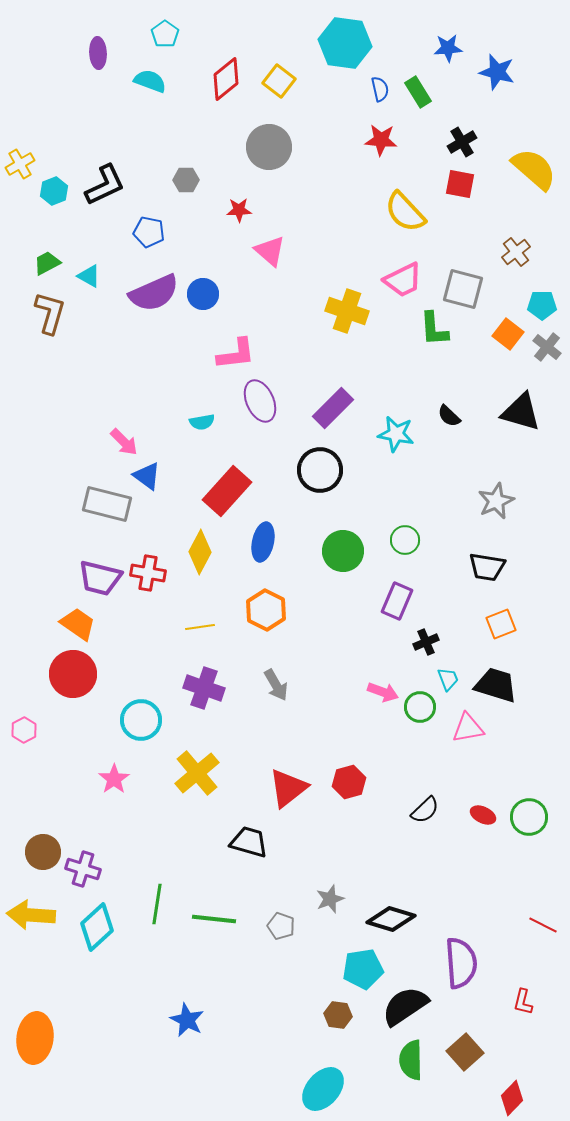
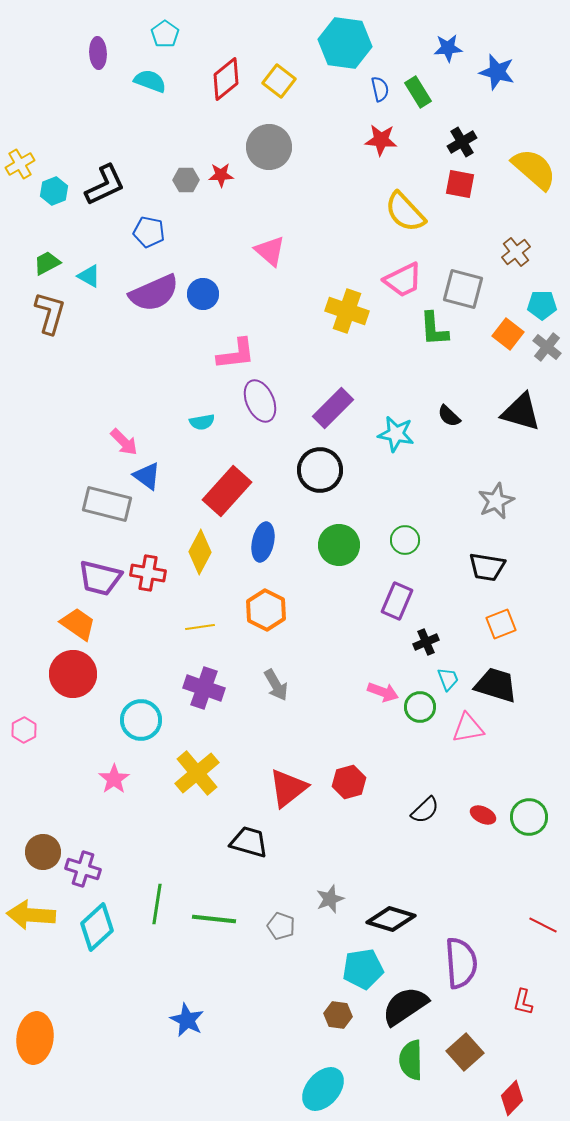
red star at (239, 210): moved 18 px left, 35 px up
green circle at (343, 551): moved 4 px left, 6 px up
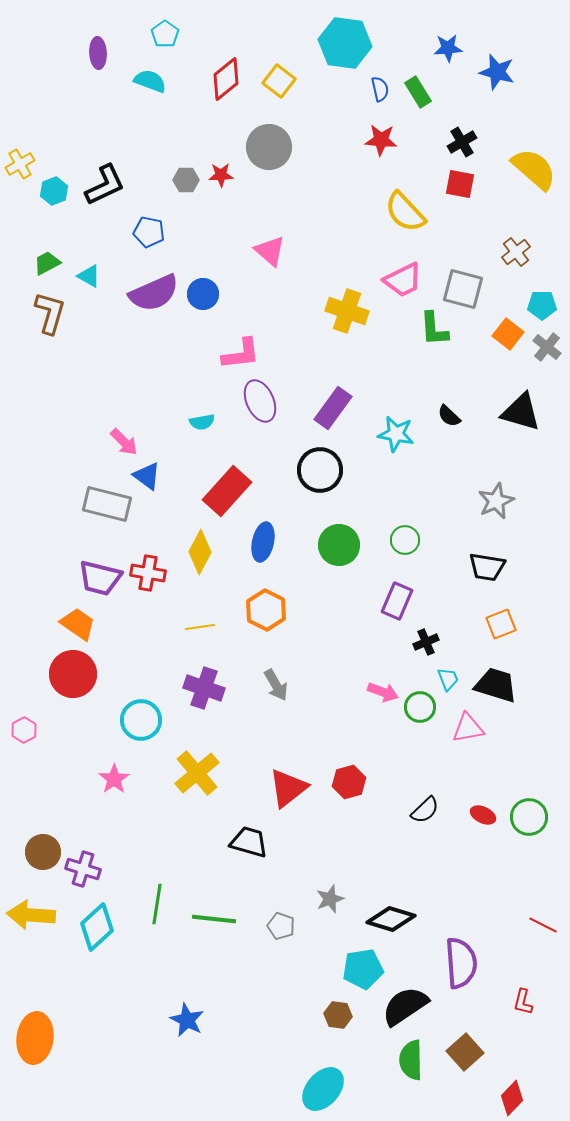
pink L-shape at (236, 354): moved 5 px right
purple rectangle at (333, 408): rotated 9 degrees counterclockwise
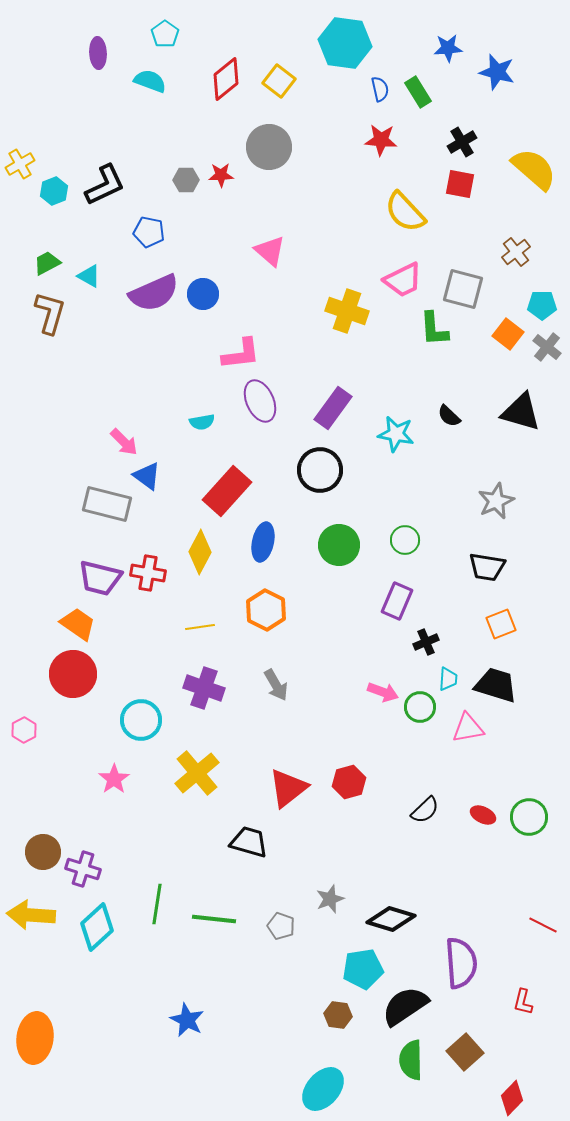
cyan trapezoid at (448, 679): rotated 25 degrees clockwise
